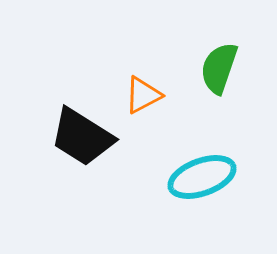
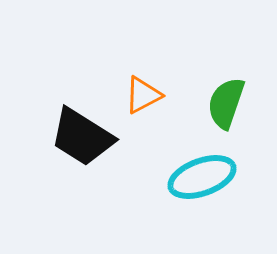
green semicircle: moved 7 px right, 35 px down
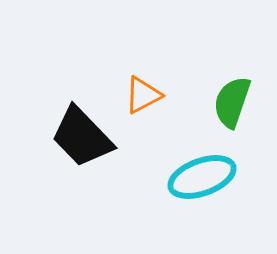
green semicircle: moved 6 px right, 1 px up
black trapezoid: rotated 14 degrees clockwise
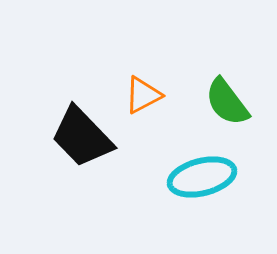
green semicircle: moved 5 px left; rotated 56 degrees counterclockwise
cyan ellipse: rotated 6 degrees clockwise
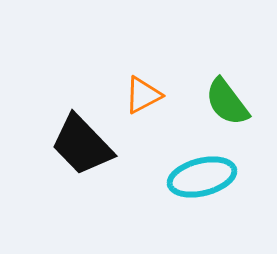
black trapezoid: moved 8 px down
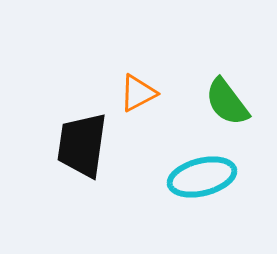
orange triangle: moved 5 px left, 2 px up
black trapezoid: rotated 52 degrees clockwise
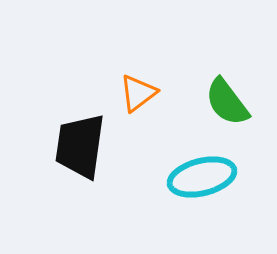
orange triangle: rotated 9 degrees counterclockwise
black trapezoid: moved 2 px left, 1 px down
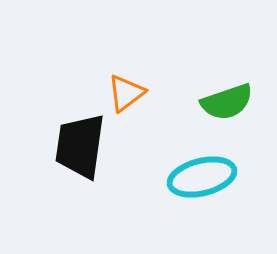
orange triangle: moved 12 px left
green semicircle: rotated 72 degrees counterclockwise
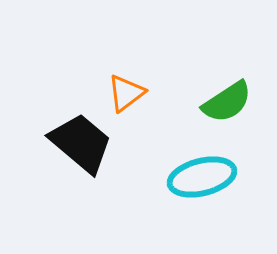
green semicircle: rotated 14 degrees counterclockwise
black trapezoid: moved 1 px right, 3 px up; rotated 122 degrees clockwise
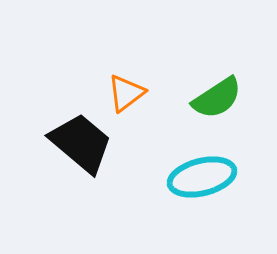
green semicircle: moved 10 px left, 4 px up
